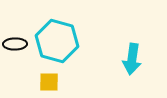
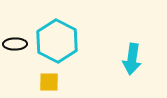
cyan hexagon: rotated 12 degrees clockwise
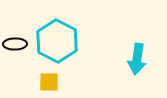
cyan arrow: moved 5 px right
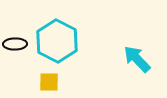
cyan arrow: rotated 128 degrees clockwise
